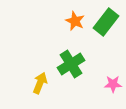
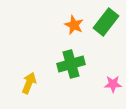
orange star: moved 1 px left, 4 px down
green cross: rotated 16 degrees clockwise
yellow arrow: moved 11 px left
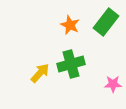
orange star: moved 4 px left
yellow arrow: moved 11 px right, 10 px up; rotated 20 degrees clockwise
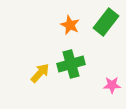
pink star: moved 1 px left, 1 px down
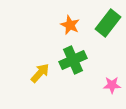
green rectangle: moved 2 px right, 1 px down
green cross: moved 2 px right, 4 px up; rotated 8 degrees counterclockwise
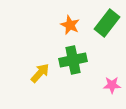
green rectangle: moved 1 px left
green cross: rotated 12 degrees clockwise
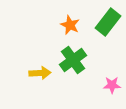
green rectangle: moved 1 px right, 1 px up
green cross: rotated 24 degrees counterclockwise
yellow arrow: rotated 45 degrees clockwise
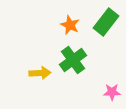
green rectangle: moved 2 px left
pink star: moved 7 px down
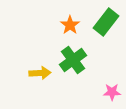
orange star: rotated 12 degrees clockwise
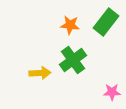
orange star: rotated 30 degrees counterclockwise
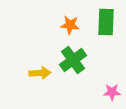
green rectangle: rotated 36 degrees counterclockwise
